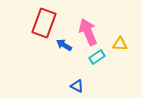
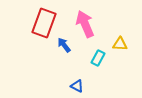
pink arrow: moved 3 px left, 8 px up
blue arrow: rotated 21 degrees clockwise
cyan rectangle: moved 1 px right, 1 px down; rotated 28 degrees counterclockwise
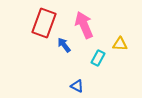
pink arrow: moved 1 px left, 1 px down
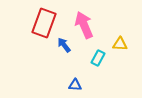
blue triangle: moved 2 px left, 1 px up; rotated 24 degrees counterclockwise
